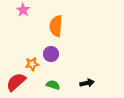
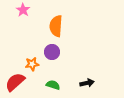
purple circle: moved 1 px right, 2 px up
red semicircle: moved 1 px left
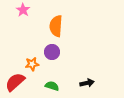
green semicircle: moved 1 px left, 1 px down
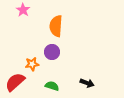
black arrow: rotated 32 degrees clockwise
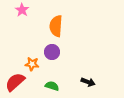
pink star: moved 1 px left
orange star: rotated 16 degrees clockwise
black arrow: moved 1 px right, 1 px up
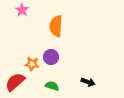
purple circle: moved 1 px left, 5 px down
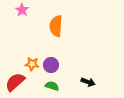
purple circle: moved 8 px down
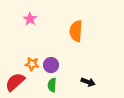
pink star: moved 8 px right, 9 px down
orange semicircle: moved 20 px right, 5 px down
green semicircle: moved 1 px up; rotated 104 degrees counterclockwise
